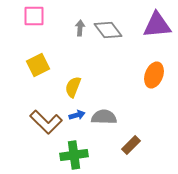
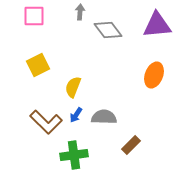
gray arrow: moved 16 px up
blue arrow: moved 1 px left; rotated 140 degrees clockwise
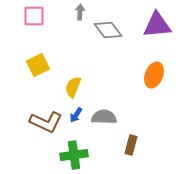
brown L-shape: rotated 20 degrees counterclockwise
brown rectangle: rotated 30 degrees counterclockwise
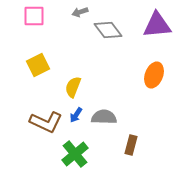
gray arrow: rotated 112 degrees counterclockwise
green cross: moved 1 px right, 1 px up; rotated 32 degrees counterclockwise
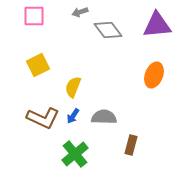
blue arrow: moved 3 px left, 1 px down
brown L-shape: moved 3 px left, 4 px up
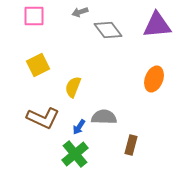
orange ellipse: moved 4 px down
blue arrow: moved 6 px right, 11 px down
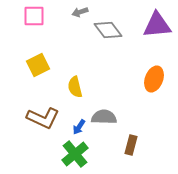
yellow semicircle: moved 2 px right; rotated 35 degrees counterclockwise
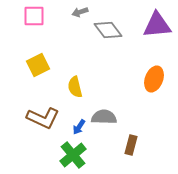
green cross: moved 2 px left, 1 px down
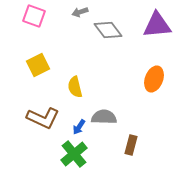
pink square: rotated 20 degrees clockwise
green cross: moved 1 px right, 1 px up
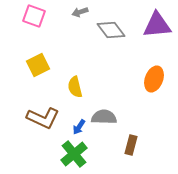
gray diamond: moved 3 px right
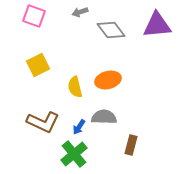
orange ellipse: moved 46 px left, 1 px down; rotated 55 degrees clockwise
brown L-shape: moved 4 px down
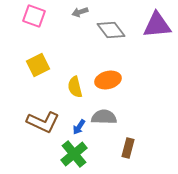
brown rectangle: moved 3 px left, 3 px down
